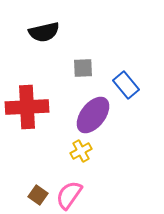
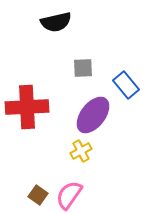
black semicircle: moved 12 px right, 10 px up
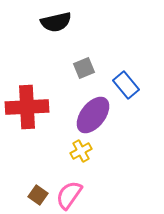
gray square: moved 1 px right; rotated 20 degrees counterclockwise
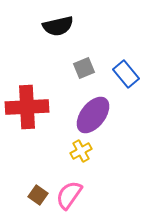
black semicircle: moved 2 px right, 4 px down
blue rectangle: moved 11 px up
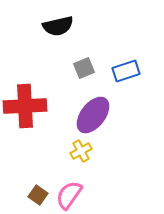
blue rectangle: moved 3 px up; rotated 68 degrees counterclockwise
red cross: moved 2 px left, 1 px up
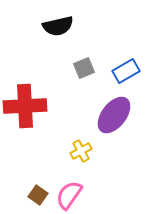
blue rectangle: rotated 12 degrees counterclockwise
purple ellipse: moved 21 px right
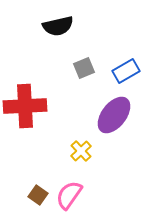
yellow cross: rotated 15 degrees counterclockwise
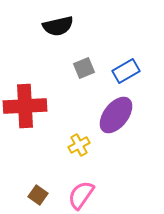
purple ellipse: moved 2 px right
yellow cross: moved 2 px left, 6 px up; rotated 15 degrees clockwise
pink semicircle: moved 12 px right
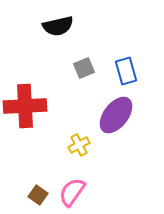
blue rectangle: rotated 76 degrees counterclockwise
pink semicircle: moved 9 px left, 3 px up
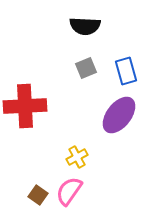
black semicircle: moved 27 px right; rotated 16 degrees clockwise
gray square: moved 2 px right
purple ellipse: moved 3 px right
yellow cross: moved 2 px left, 12 px down
pink semicircle: moved 3 px left, 1 px up
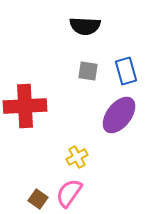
gray square: moved 2 px right, 3 px down; rotated 30 degrees clockwise
pink semicircle: moved 2 px down
brown square: moved 4 px down
